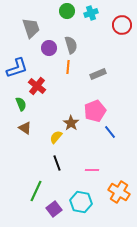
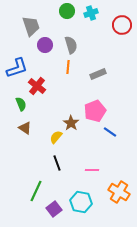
gray trapezoid: moved 2 px up
purple circle: moved 4 px left, 3 px up
blue line: rotated 16 degrees counterclockwise
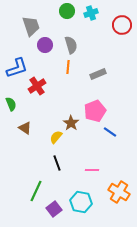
red cross: rotated 18 degrees clockwise
green semicircle: moved 10 px left
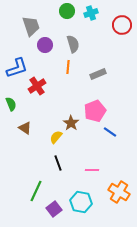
gray semicircle: moved 2 px right, 1 px up
black line: moved 1 px right
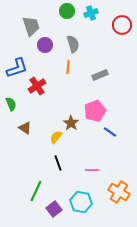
gray rectangle: moved 2 px right, 1 px down
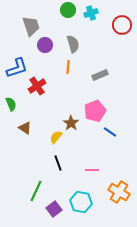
green circle: moved 1 px right, 1 px up
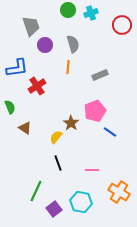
blue L-shape: rotated 10 degrees clockwise
green semicircle: moved 1 px left, 3 px down
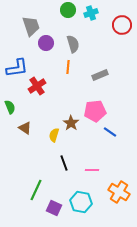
purple circle: moved 1 px right, 2 px up
pink pentagon: rotated 15 degrees clockwise
yellow semicircle: moved 2 px left, 2 px up; rotated 24 degrees counterclockwise
black line: moved 6 px right
green line: moved 1 px up
purple square: moved 1 px up; rotated 28 degrees counterclockwise
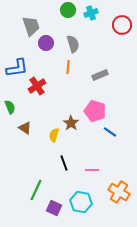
pink pentagon: rotated 25 degrees clockwise
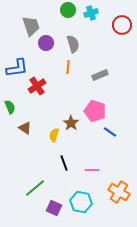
green line: moved 1 px left, 2 px up; rotated 25 degrees clockwise
